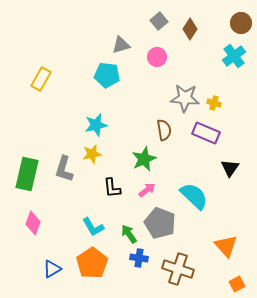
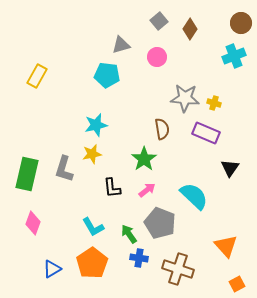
cyan cross: rotated 15 degrees clockwise
yellow rectangle: moved 4 px left, 3 px up
brown semicircle: moved 2 px left, 1 px up
green star: rotated 10 degrees counterclockwise
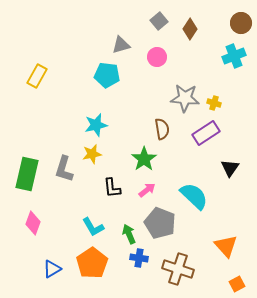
purple rectangle: rotated 56 degrees counterclockwise
green arrow: rotated 12 degrees clockwise
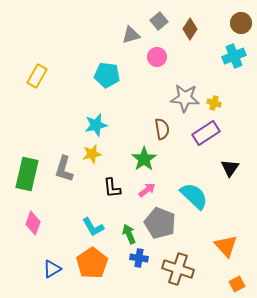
gray triangle: moved 10 px right, 10 px up
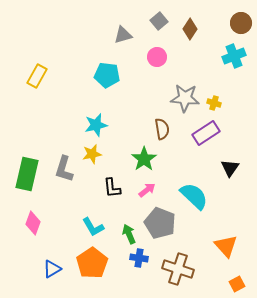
gray triangle: moved 8 px left
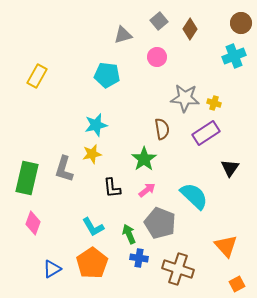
green rectangle: moved 4 px down
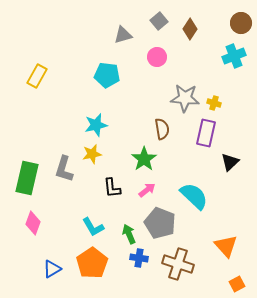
purple rectangle: rotated 44 degrees counterclockwise
black triangle: moved 6 px up; rotated 12 degrees clockwise
brown cross: moved 5 px up
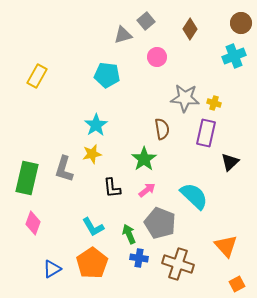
gray square: moved 13 px left
cyan star: rotated 20 degrees counterclockwise
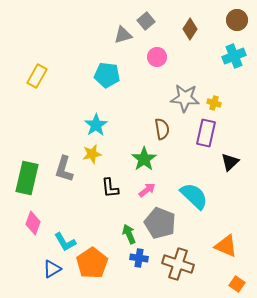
brown circle: moved 4 px left, 3 px up
black L-shape: moved 2 px left
cyan L-shape: moved 28 px left, 15 px down
orange triangle: rotated 25 degrees counterclockwise
orange square: rotated 28 degrees counterclockwise
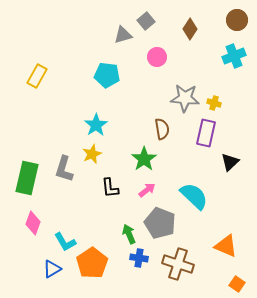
yellow star: rotated 12 degrees counterclockwise
